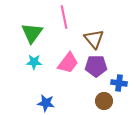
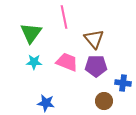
green triangle: moved 1 px left
pink trapezoid: moved 1 px left, 1 px up; rotated 105 degrees counterclockwise
blue cross: moved 4 px right
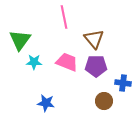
green triangle: moved 11 px left, 7 px down
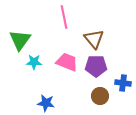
brown circle: moved 4 px left, 5 px up
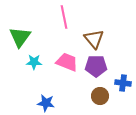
green triangle: moved 3 px up
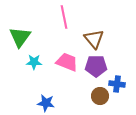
blue cross: moved 6 px left, 1 px down
